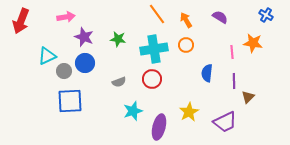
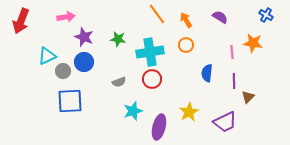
cyan cross: moved 4 px left, 3 px down
blue circle: moved 1 px left, 1 px up
gray circle: moved 1 px left
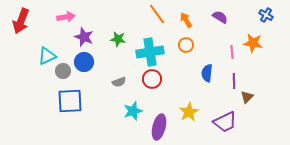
brown triangle: moved 1 px left
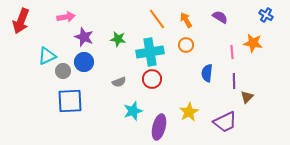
orange line: moved 5 px down
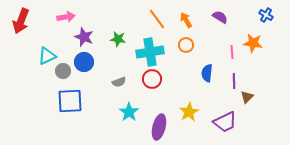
cyan star: moved 4 px left, 1 px down; rotated 18 degrees counterclockwise
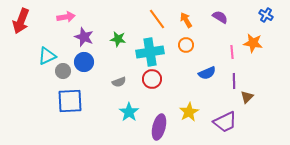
blue semicircle: rotated 120 degrees counterclockwise
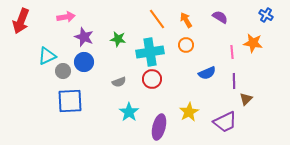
brown triangle: moved 1 px left, 2 px down
